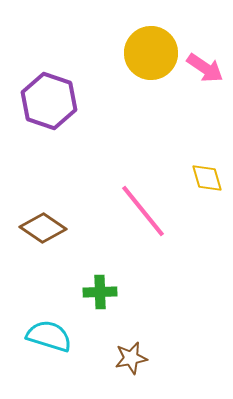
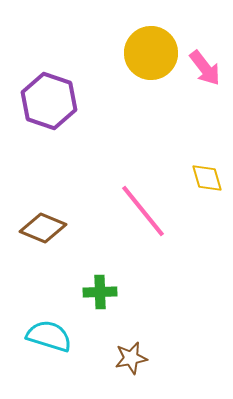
pink arrow: rotated 18 degrees clockwise
brown diamond: rotated 12 degrees counterclockwise
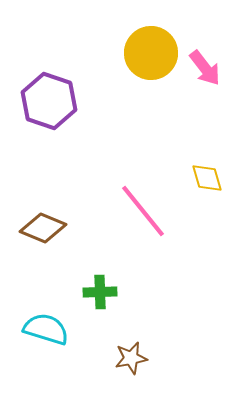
cyan semicircle: moved 3 px left, 7 px up
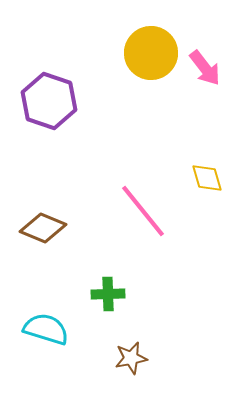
green cross: moved 8 px right, 2 px down
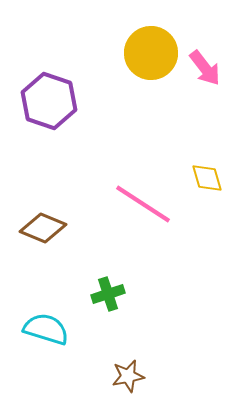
pink line: moved 7 px up; rotated 18 degrees counterclockwise
green cross: rotated 16 degrees counterclockwise
brown star: moved 3 px left, 18 px down
